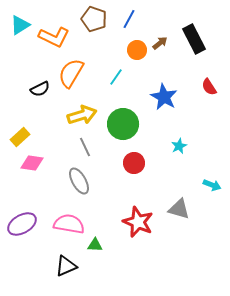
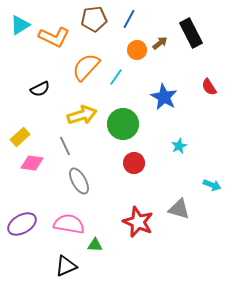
brown pentagon: rotated 25 degrees counterclockwise
black rectangle: moved 3 px left, 6 px up
orange semicircle: moved 15 px right, 6 px up; rotated 12 degrees clockwise
gray line: moved 20 px left, 1 px up
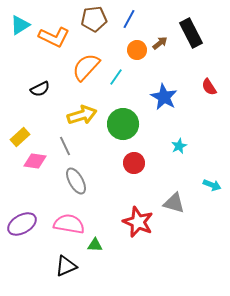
pink diamond: moved 3 px right, 2 px up
gray ellipse: moved 3 px left
gray triangle: moved 5 px left, 6 px up
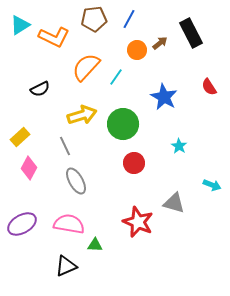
cyan star: rotated 14 degrees counterclockwise
pink diamond: moved 6 px left, 7 px down; rotated 70 degrees counterclockwise
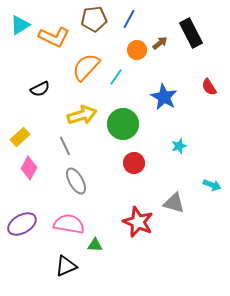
cyan star: rotated 21 degrees clockwise
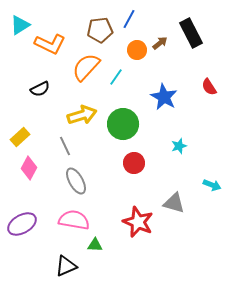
brown pentagon: moved 6 px right, 11 px down
orange L-shape: moved 4 px left, 7 px down
pink semicircle: moved 5 px right, 4 px up
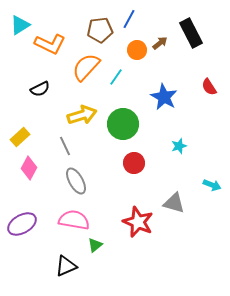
green triangle: rotated 42 degrees counterclockwise
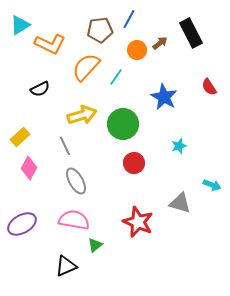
gray triangle: moved 6 px right
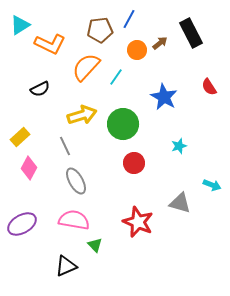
green triangle: rotated 35 degrees counterclockwise
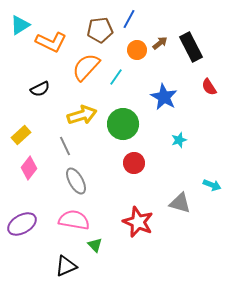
black rectangle: moved 14 px down
orange L-shape: moved 1 px right, 2 px up
yellow rectangle: moved 1 px right, 2 px up
cyan star: moved 6 px up
pink diamond: rotated 10 degrees clockwise
